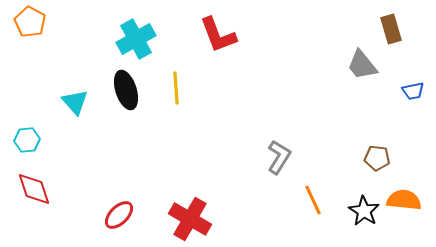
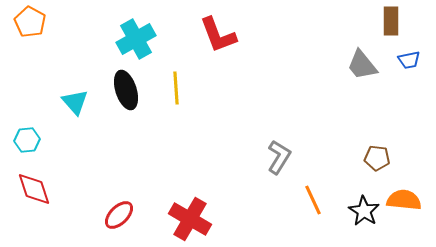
brown rectangle: moved 8 px up; rotated 16 degrees clockwise
blue trapezoid: moved 4 px left, 31 px up
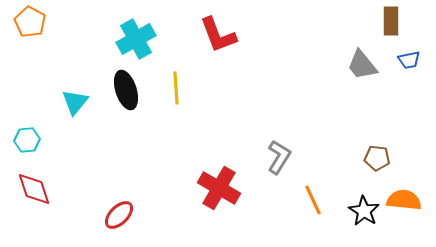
cyan triangle: rotated 20 degrees clockwise
red cross: moved 29 px right, 31 px up
